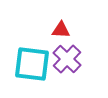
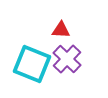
cyan square: rotated 15 degrees clockwise
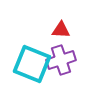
purple cross: moved 6 px left, 1 px down; rotated 28 degrees clockwise
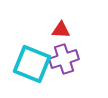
purple cross: moved 3 px right, 1 px up
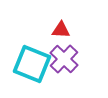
purple cross: rotated 28 degrees counterclockwise
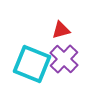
red triangle: rotated 18 degrees counterclockwise
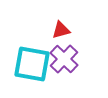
cyan square: rotated 12 degrees counterclockwise
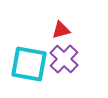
cyan square: moved 3 px left
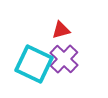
cyan square: moved 5 px right; rotated 15 degrees clockwise
